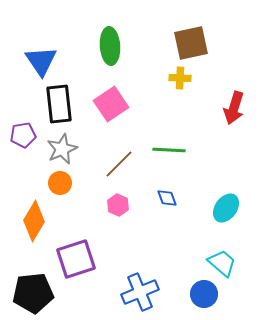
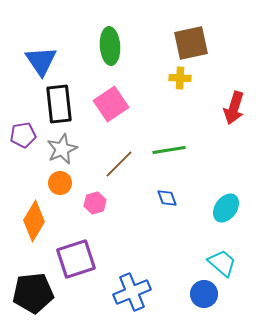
green line: rotated 12 degrees counterclockwise
pink hexagon: moved 23 px left, 2 px up; rotated 20 degrees clockwise
blue cross: moved 8 px left
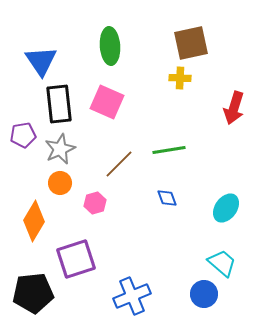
pink square: moved 4 px left, 2 px up; rotated 32 degrees counterclockwise
gray star: moved 2 px left
blue cross: moved 4 px down
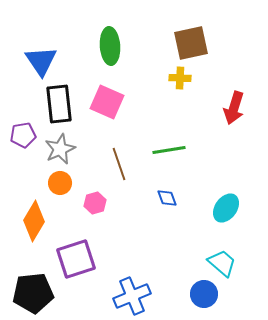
brown line: rotated 64 degrees counterclockwise
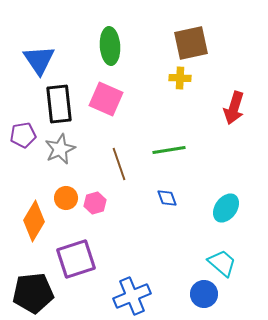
blue triangle: moved 2 px left, 1 px up
pink square: moved 1 px left, 3 px up
orange circle: moved 6 px right, 15 px down
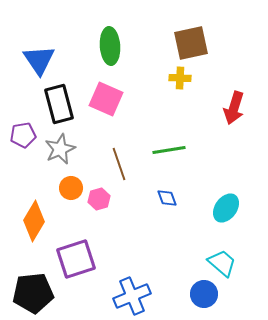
black rectangle: rotated 9 degrees counterclockwise
orange circle: moved 5 px right, 10 px up
pink hexagon: moved 4 px right, 4 px up
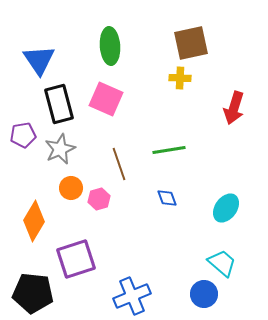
black pentagon: rotated 12 degrees clockwise
